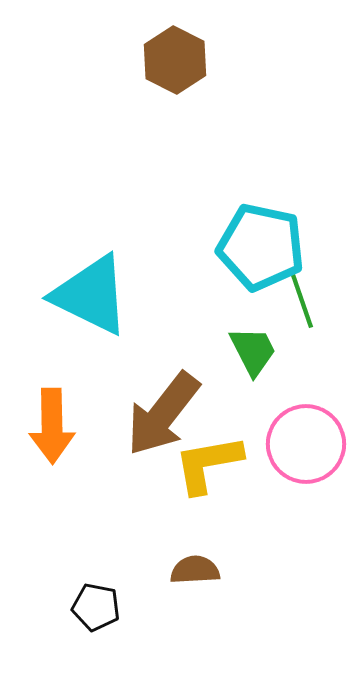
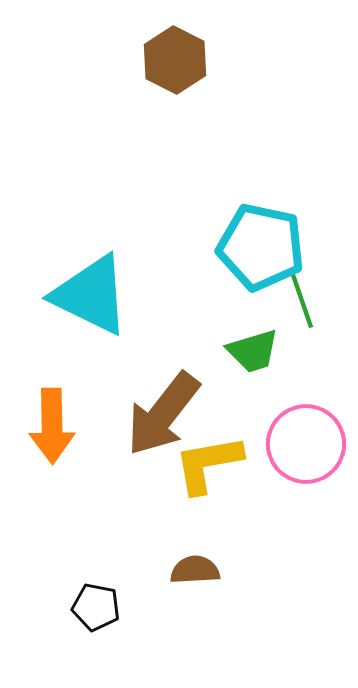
green trapezoid: rotated 100 degrees clockwise
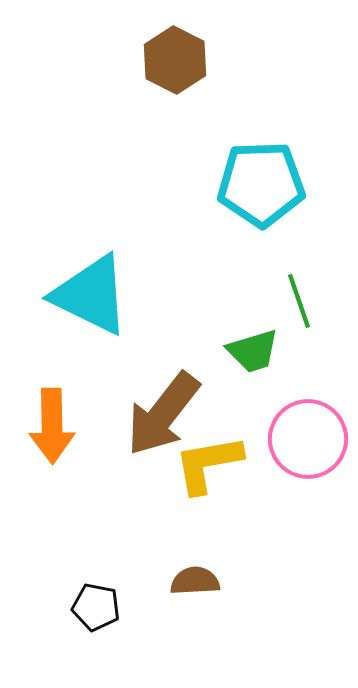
cyan pentagon: moved 63 px up; rotated 14 degrees counterclockwise
green line: moved 3 px left
pink circle: moved 2 px right, 5 px up
brown semicircle: moved 11 px down
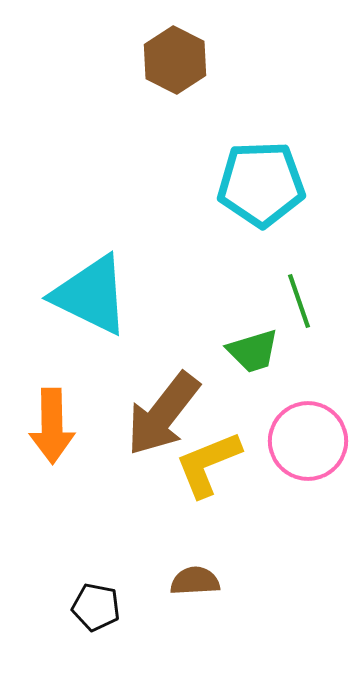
pink circle: moved 2 px down
yellow L-shape: rotated 12 degrees counterclockwise
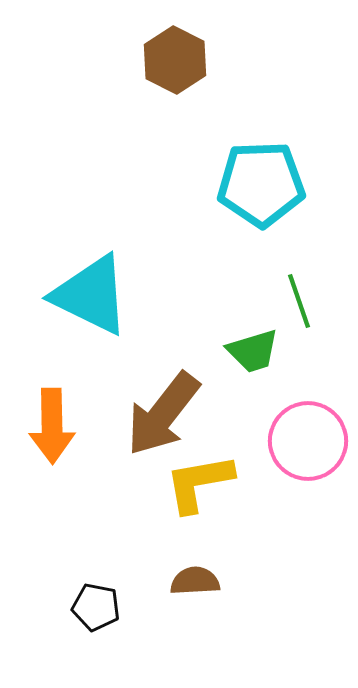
yellow L-shape: moved 9 px left, 19 px down; rotated 12 degrees clockwise
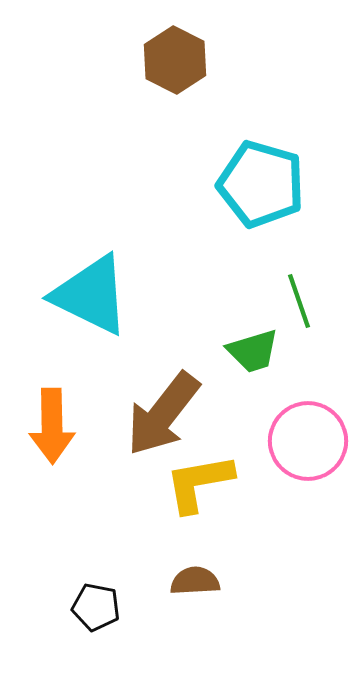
cyan pentagon: rotated 18 degrees clockwise
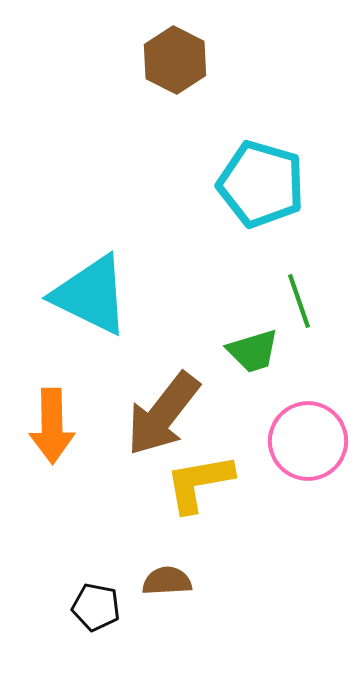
brown semicircle: moved 28 px left
